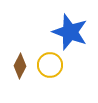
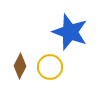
yellow circle: moved 2 px down
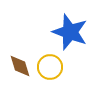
brown diamond: rotated 45 degrees counterclockwise
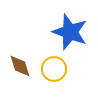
yellow circle: moved 4 px right, 2 px down
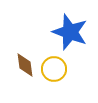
brown diamond: moved 5 px right, 1 px up; rotated 10 degrees clockwise
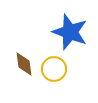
brown diamond: moved 1 px left, 1 px up
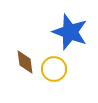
brown diamond: moved 1 px right, 2 px up
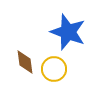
blue star: moved 2 px left
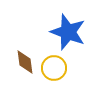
yellow circle: moved 1 px up
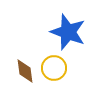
brown diamond: moved 9 px down
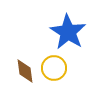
blue star: rotated 12 degrees clockwise
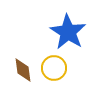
brown diamond: moved 2 px left, 1 px up
